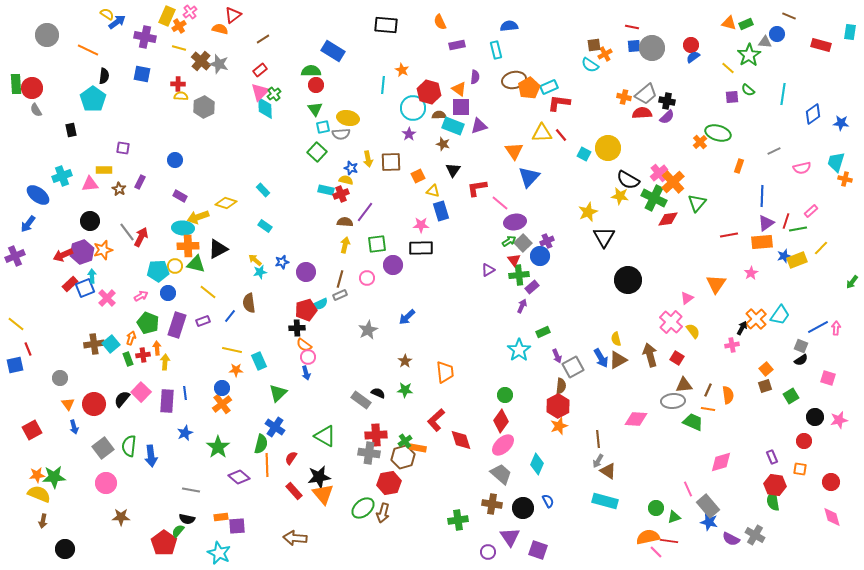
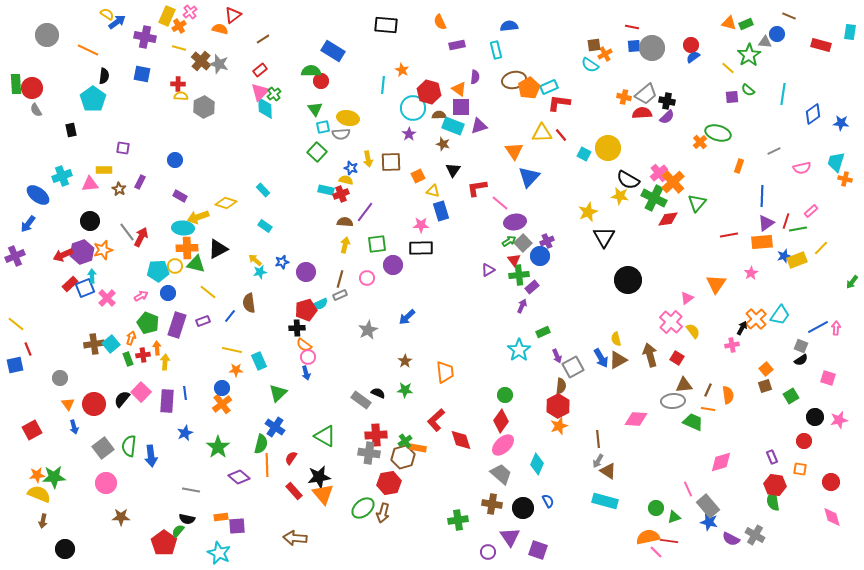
red circle at (316, 85): moved 5 px right, 4 px up
orange cross at (188, 246): moved 1 px left, 2 px down
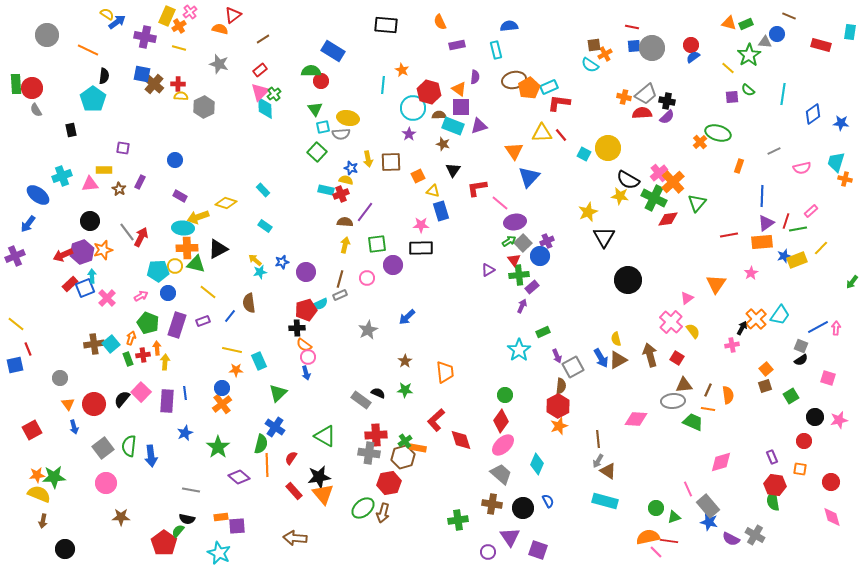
brown cross at (201, 61): moved 47 px left, 23 px down
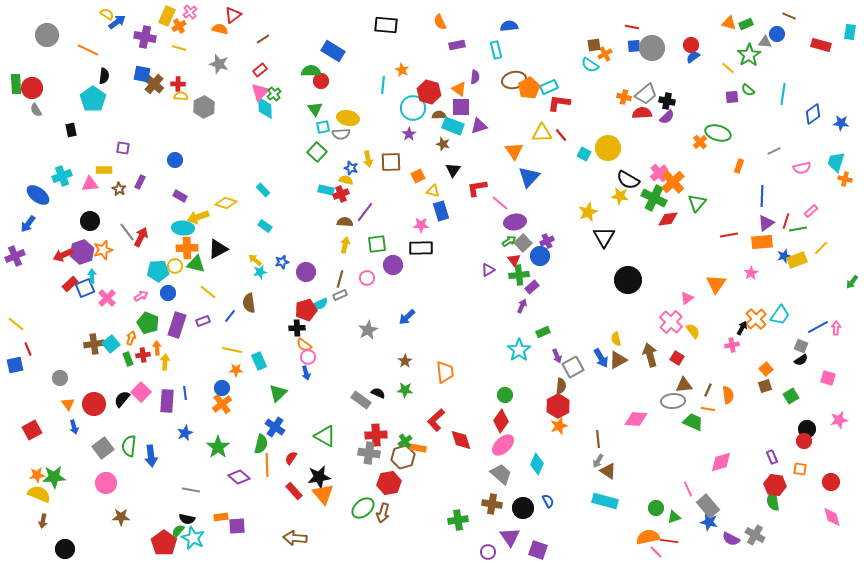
black circle at (815, 417): moved 8 px left, 12 px down
cyan star at (219, 553): moved 26 px left, 15 px up
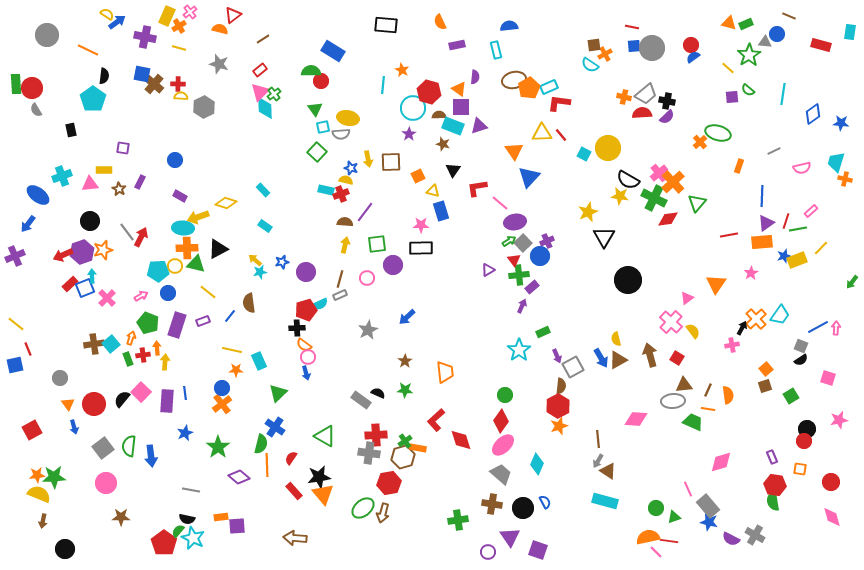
blue semicircle at (548, 501): moved 3 px left, 1 px down
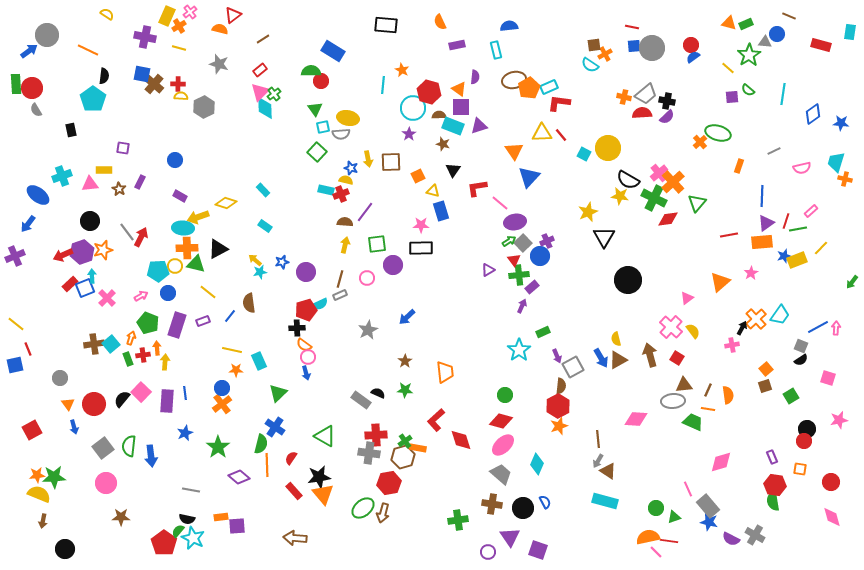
blue arrow at (117, 22): moved 88 px left, 29 px down
orange triangle at (716, 284): moved 4 px right, 2 px up; rotated 15 degrees clockwise
pink cross at (671, 322): moved 5 px down
red diamond at (501, 421): rotated 70 degrees clockwise
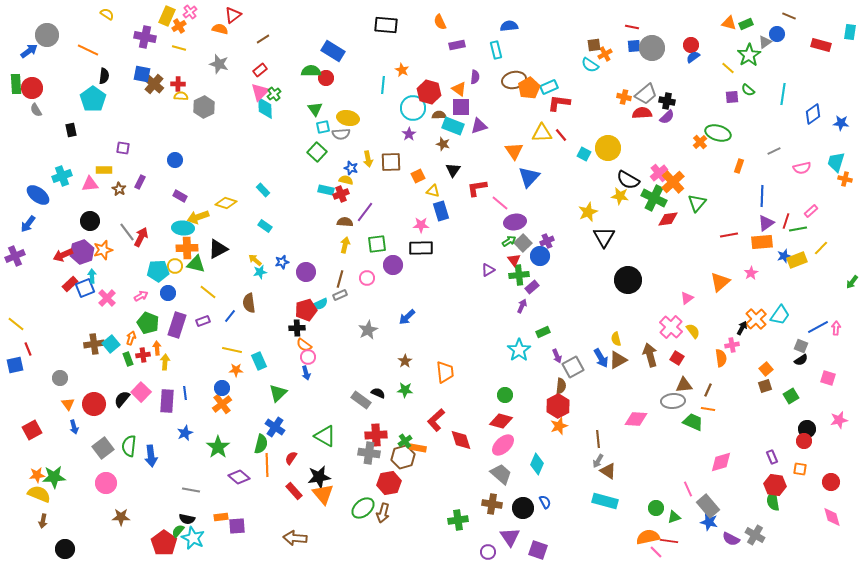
gray triangle at (765, 42): rotated 40 degrees counterclockwise
red circle at (321, 81): moved 5 px right, 3 px up
orange semicircle at (728, 395): moved 7 px left, 37 px up
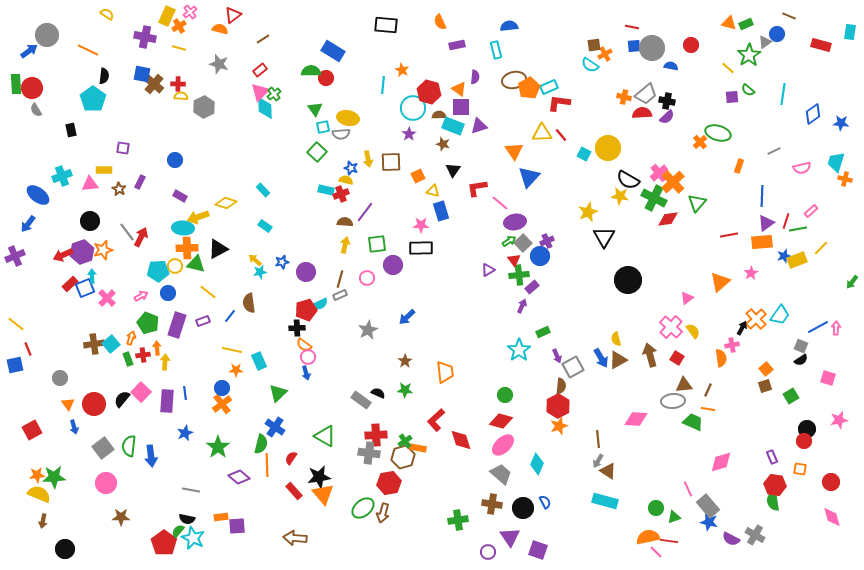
blue semicircle at (693, 57): moved 22 px left, 9 px down; rotated 48 degrees clockwise
